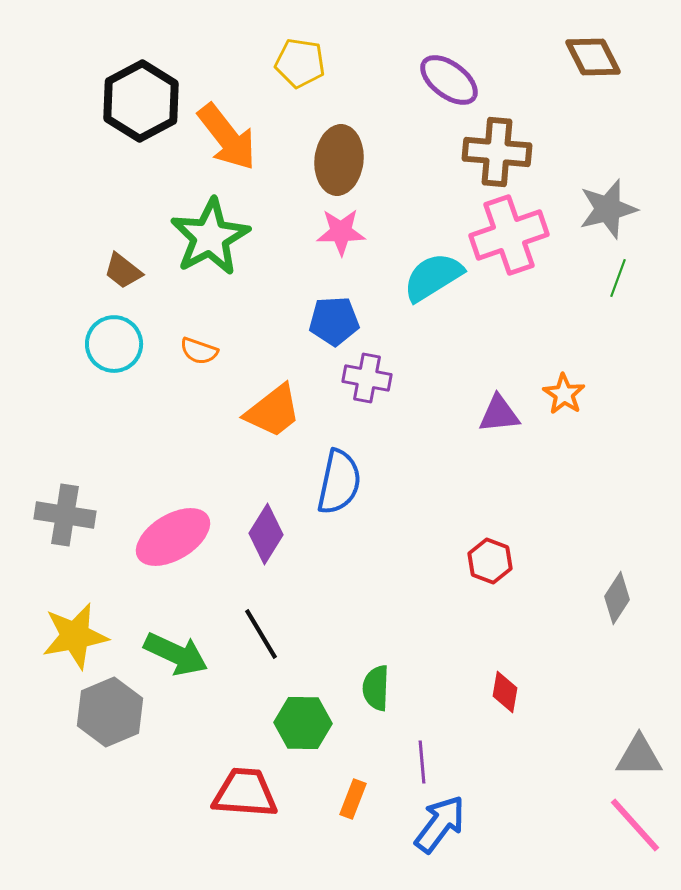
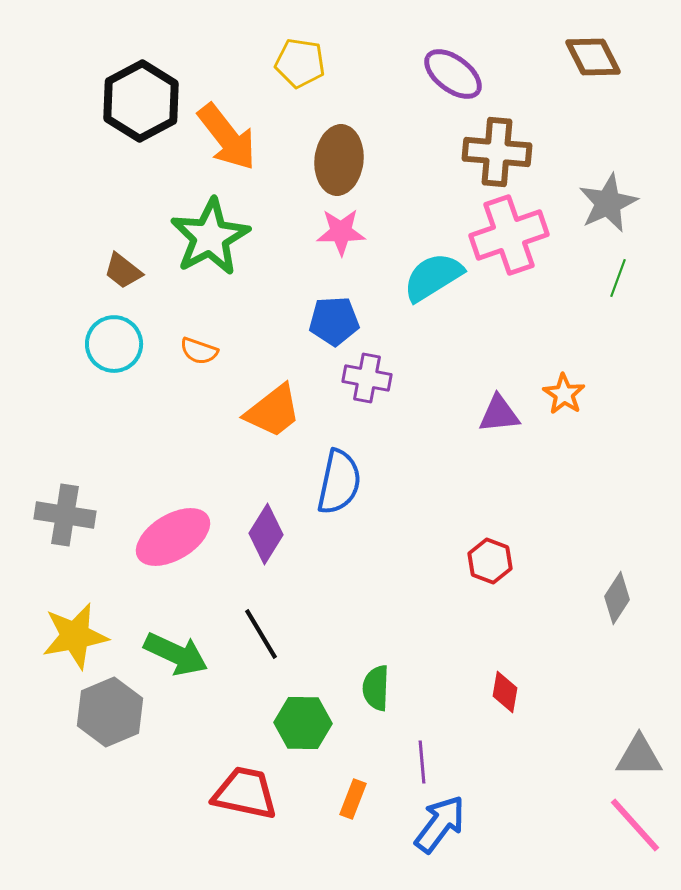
purple ellipse: moved 4 px right, 6 px up
gray star: moved 6 px up; rotated 10 degrees counterclockwise
red trapezoid: rotated 8 degrees clockwise
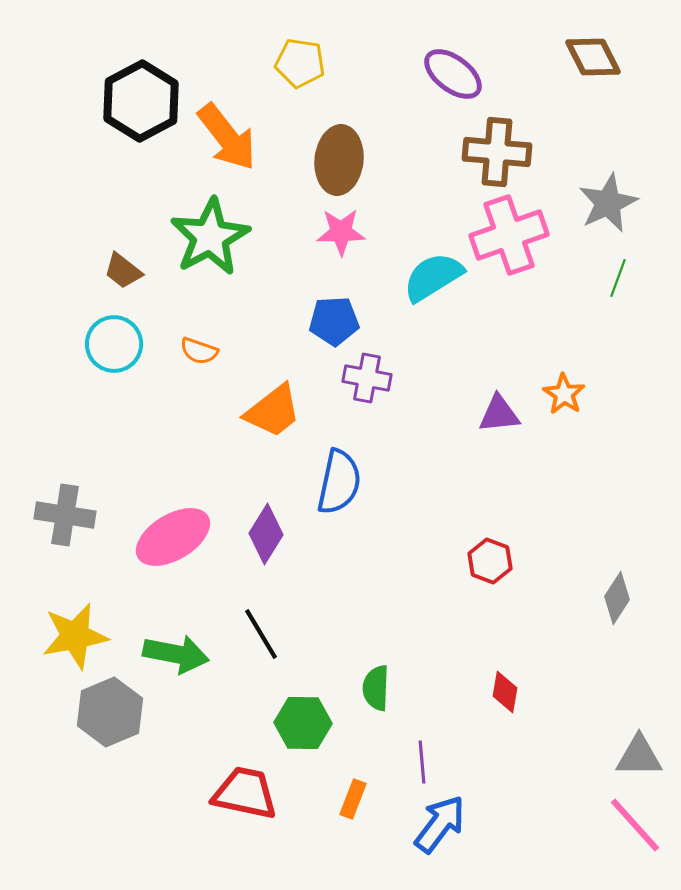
green arrow: rotated 14 degrees counterclockwise
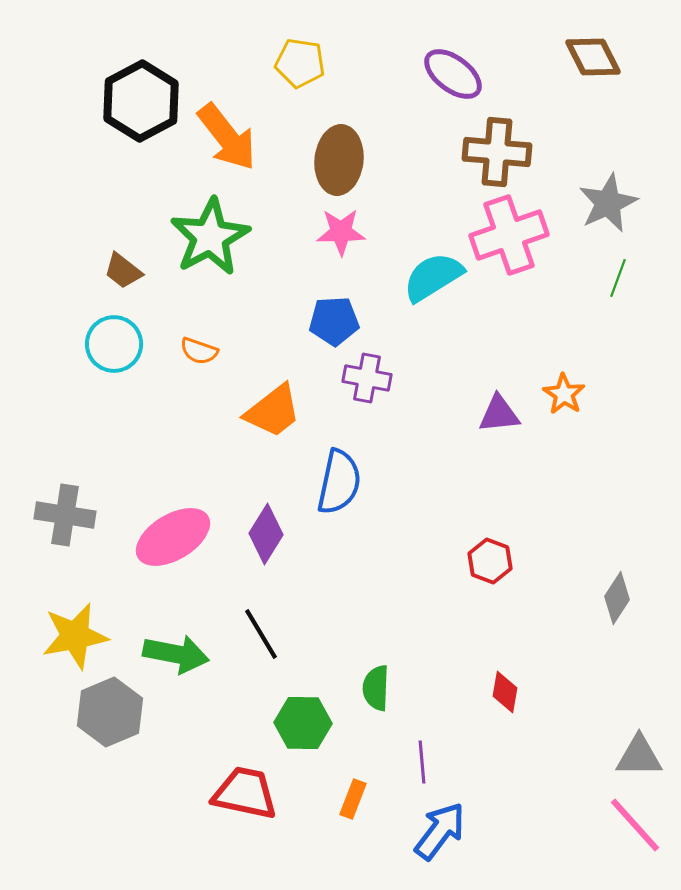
blue arrow: moved 7 px down
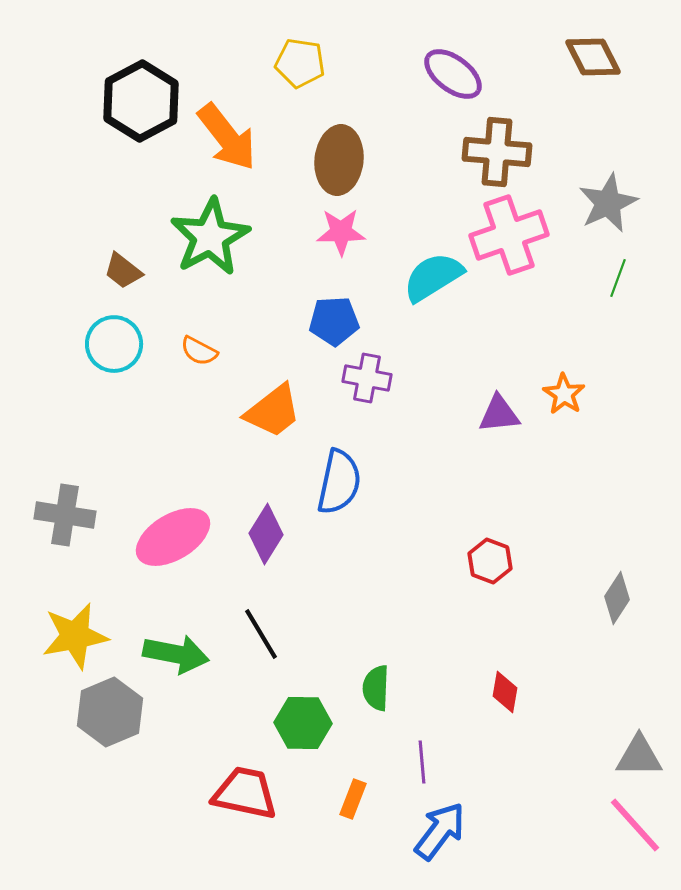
orange semicircle: rotated 9 degrees clockwise
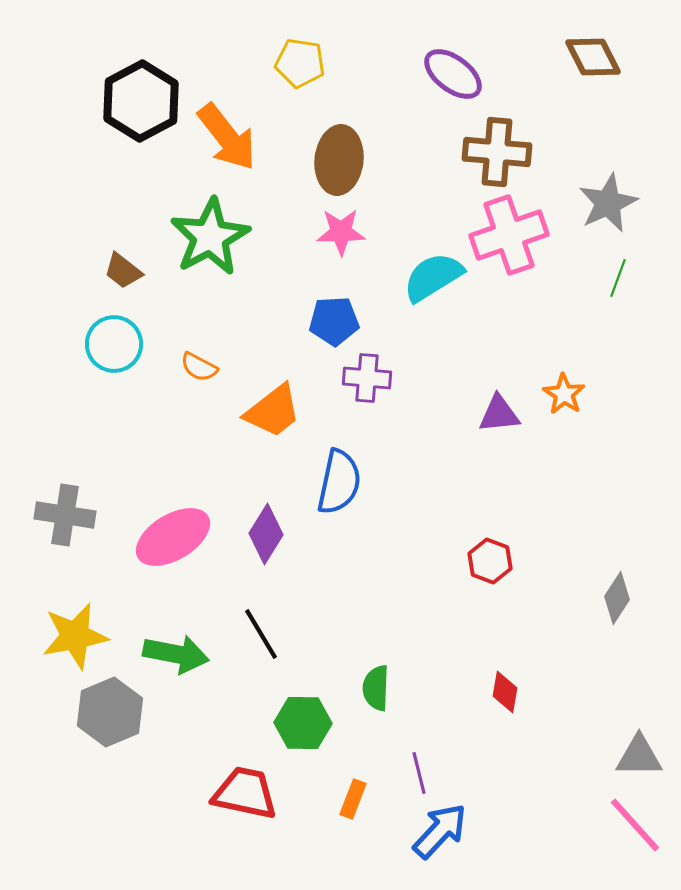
orange semicircle: moved 16 px down
purple cross: rotated 6 degrees counterclockwise
purple line: moved 3 px left, 11 px down; rotated 9 degrees counterclockwise
blue arrow: rotated 6 degrees clockwise
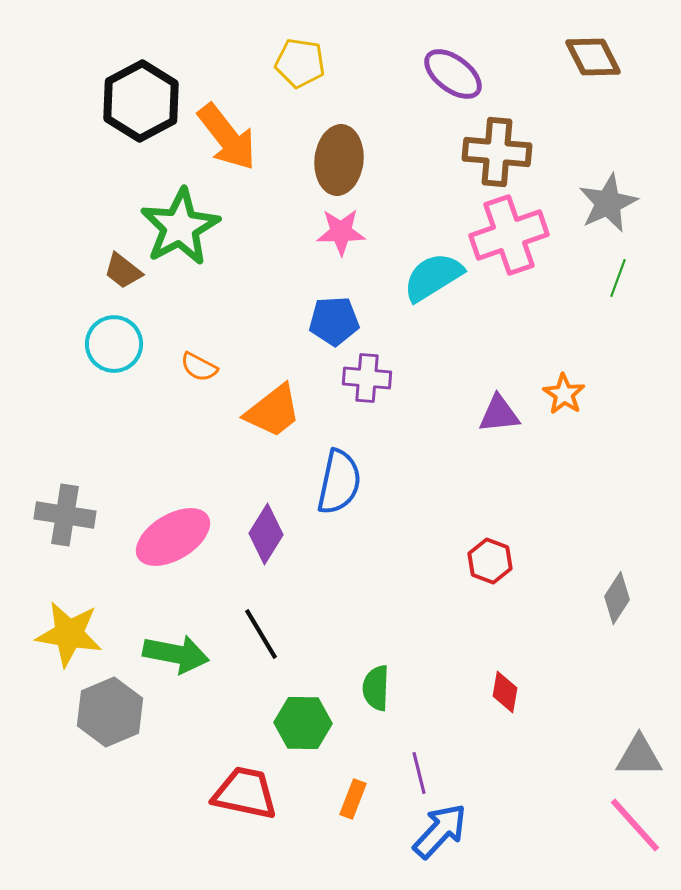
green star: moved 30 px left, 10 px up
yellow star: moved 6 px left, 2 px up; rotated 20 degrees clockwise
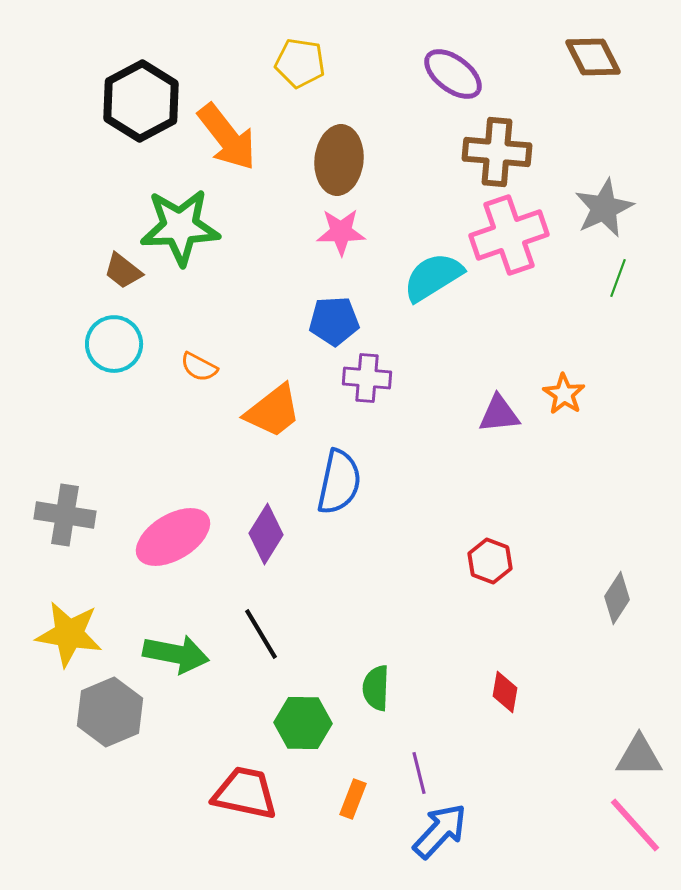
gray star: moved 4 px left, 5 px down
green star: rotated 26 degrees clockwise
